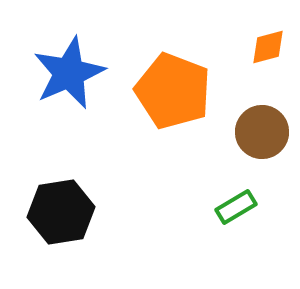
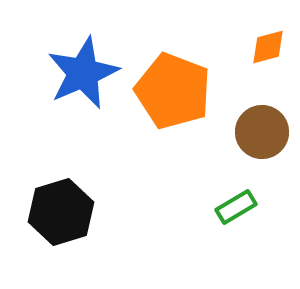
blue star: moved 14 px right
black hexagon: rotated 8 degrees counterclockwise
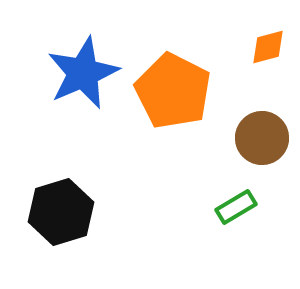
orange pentagon: rotated 6 degrees clockwise
brown circle: moved 6 px down
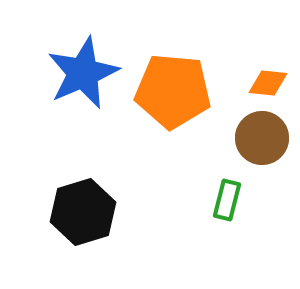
orange diamond: moved 36 px down; rotated 21 degrees clockwise
orange pentagon: rotated 22 degrees counterclockwise
green rectangle: moved 9 px left, 7 px up; rotated 45 degrees counterclockwise
black hexagon: moved 22 px right
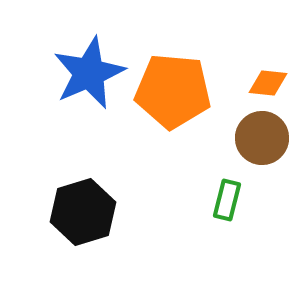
blue star: moved 6 px right
